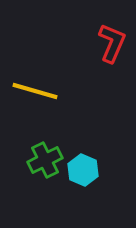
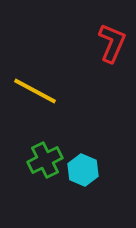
yellow line: rotated 12 degrees clockwise
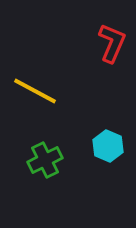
cyan hexagon: moved 25 px right, 24 px up
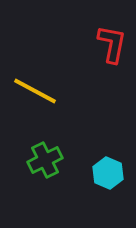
red L-shape: moved 1 px down; rotated 12 degrees counterclockwise
cyan hexagon: moved 27 px down
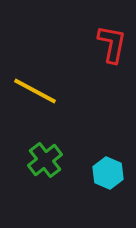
green cross: rotated 12 degrees counterclockwise
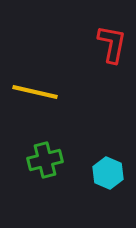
yellow line: moved 1 px down; rotated 15 degrees counterclockwise
green cross: rotated 24 degrees clockwise
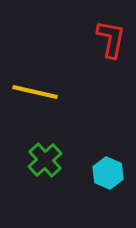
red L-shape: moved 1 px left, 5 px up
green cross: rotated 28 degrees counterclockwise
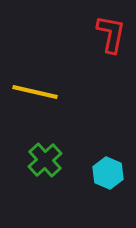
red L-shape: moved 5 px up
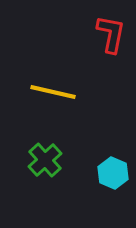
yellow line: moved 18 px right
cyan hexagon: moved 5 px right
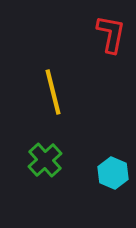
yellow line: rotated 63 degrees clockwise
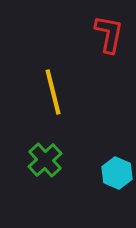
red L-shape: moved 2 px left
cyan hexagon: moved 4 px right
